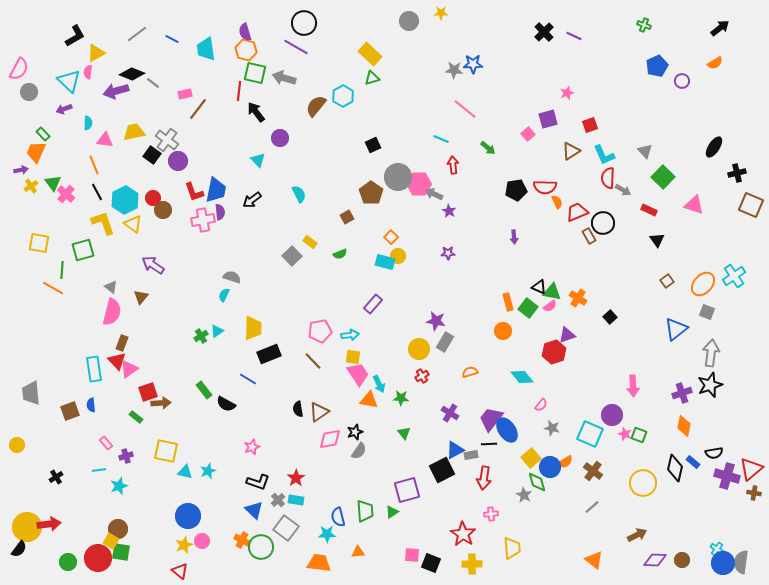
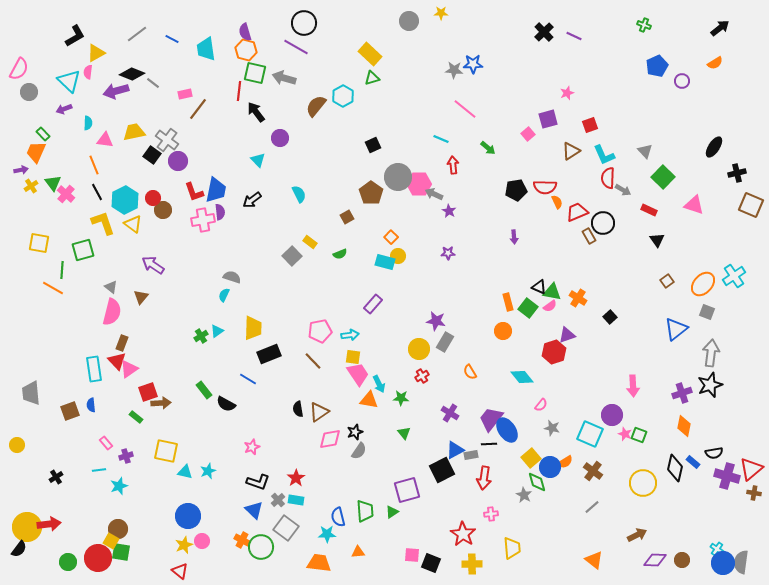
orange semicircle at (470, 372): rotated 105 degrees counterclockwise
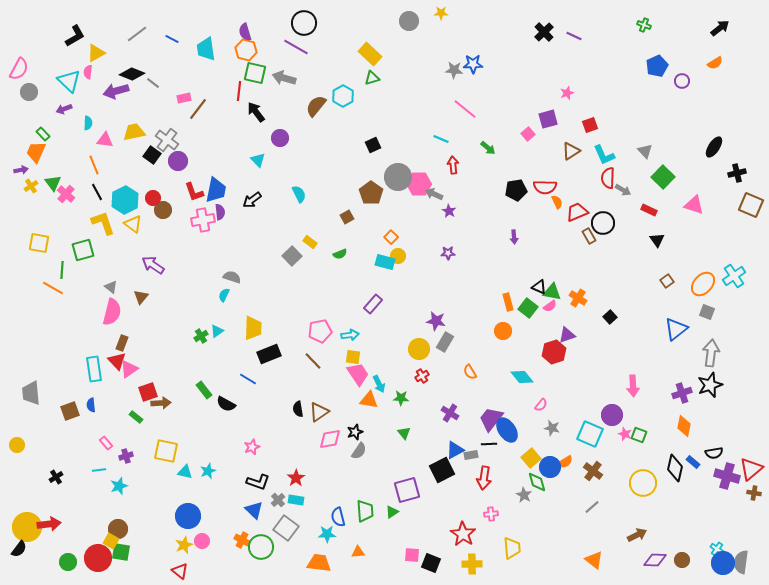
pink rectangle at (185, 94): moved 1 px left, 4 px down
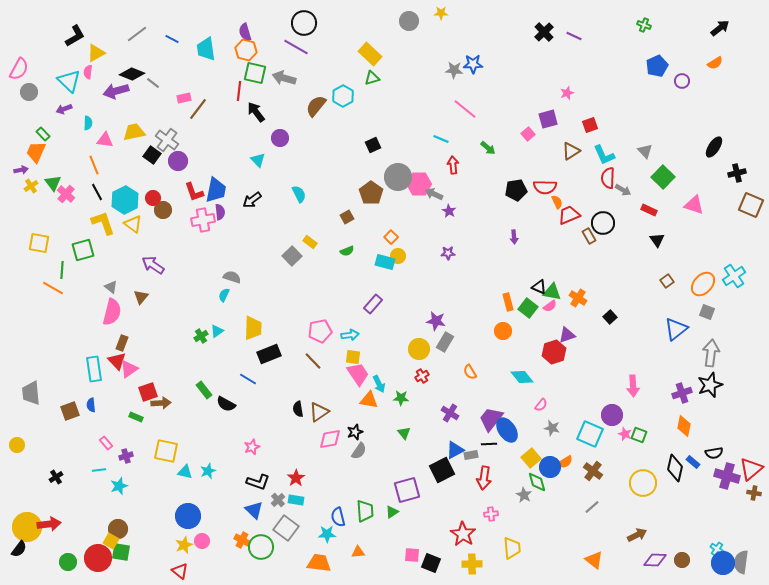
red trapezoid at (577, 212): moved 8 px left, 3 px down
green semicircle at (340, 254): moved 7 px right, 3 px up
green rectangle at (136, 417): rotated 16 degrees counterclockwise
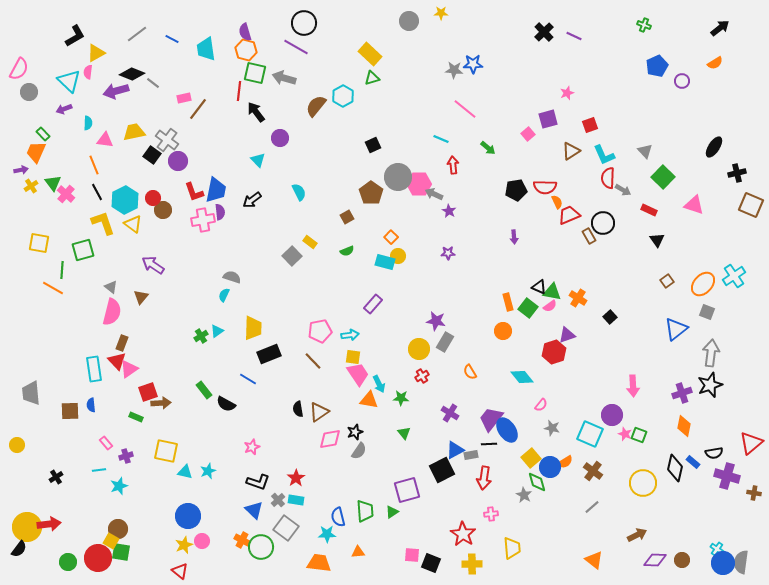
cyan semicircle at (299, 194): moved 2 px up
brown square at (70, 411): rotated 18 degrees clockwise
red triangle at (751, 469): moved 26 px up
